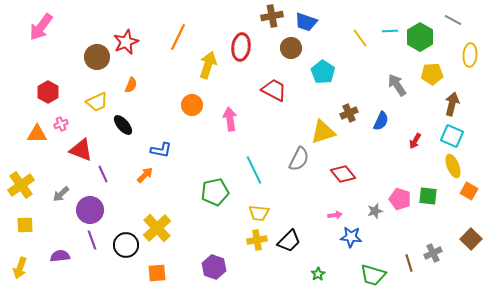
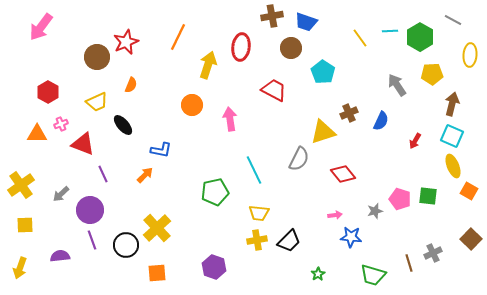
red triangle at (81, 150): moved 2 px right, 6 px up
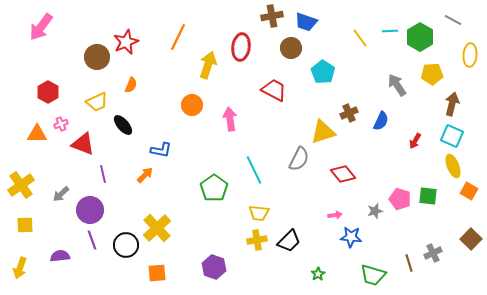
purple line at (103, 174): rotated 12 degrees clockwise
green pentagon at (215, 192): moved 1 px left, 4 px up; rotated 24 degrees counterclockwise
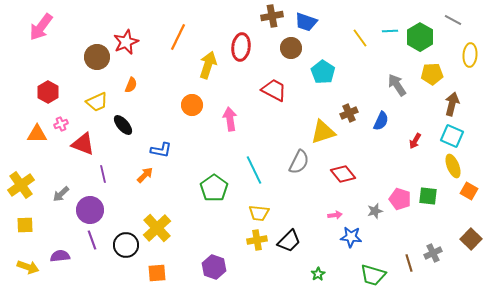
gray semicircle at (299, 159): moved 3 px down
yellow arrow at (20, 268): moved 8 px right, 1 px up; rotated 90 degrees counterclockwise
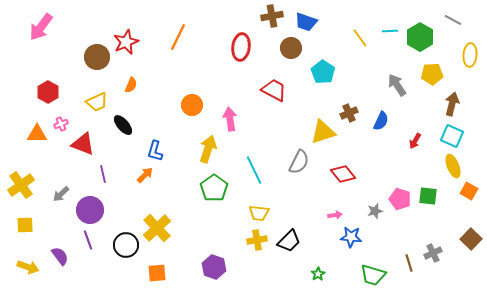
yellow arrow at (208, 65): moved 84 px down
blue L-shape at (161, 150): moved 6 px left, 1 px down; rotated 95 degrees clockwise
purple line at (92, 240): moved 4 px left
purple semicircle at (60, 256): rotated 60 degrees clockwise
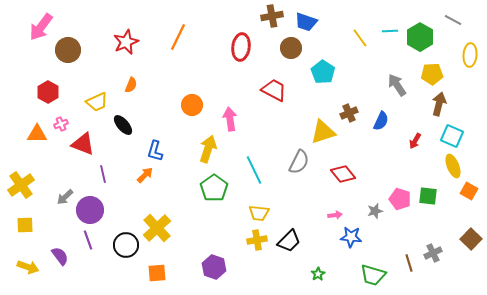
brown circle at (97, 57): moved 29 px left, 7 px up
brown arrow at (452, 104): moved 13 px left
gray arrow at (61, 194): moved 4 px right, 3 px down
